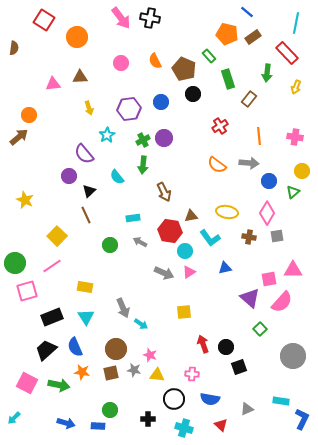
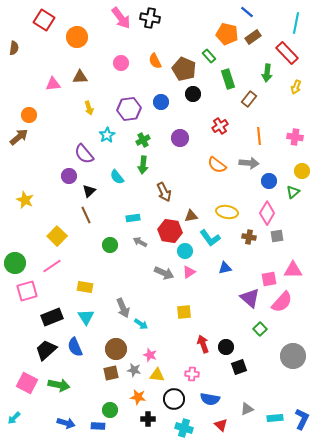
purple circle at (164, 138): moved 16 px right
orange star at (82, 372): moved 56 px right, 25 px down
cyan rectangle at (281, 401): moved 6 px left, 17 px down; rotated 14 degrees counterclockwise
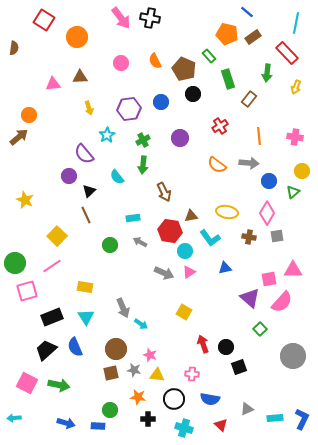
yellow square at (184, 312): rotated 35 degrees clockwise
cyan arrow at (14, 418): rotated 40 degrees clockwise
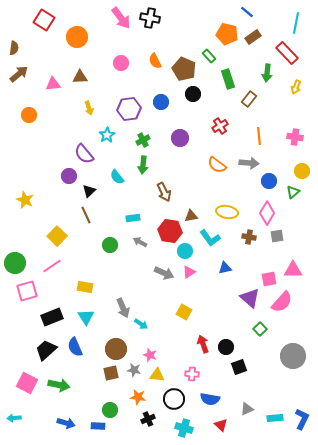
brown arrow at (19, 137): moved 63 px up
black cross at (148, 419): rotated 24 degrees counterclockwise
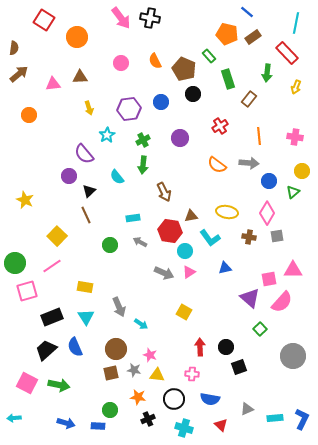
gray arrow at (123, 308): moved 4 px left, 1 px up
red arrow at (203, 344): moved 3 px left, 3 px down; rotated 18 degrees clockwise
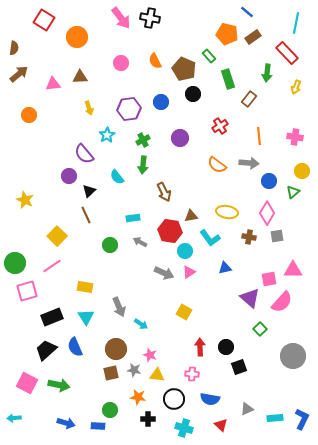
black cross at (148, 419): rotated 24 degrees clockwise
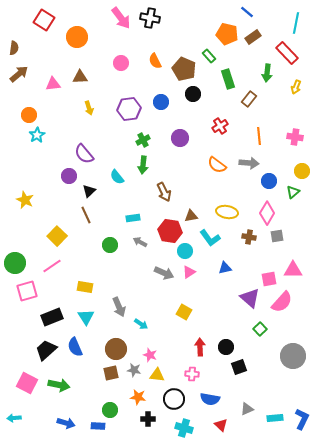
cyan star at (107, 135): moved 70 px left
